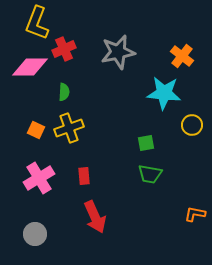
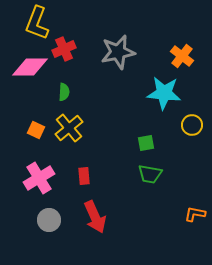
yellow cross: rotated 20 degrees counterclockwise
gray circle: moved 14 px right, 14 px up
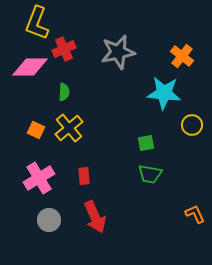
orange L-shape: rotated 55 degrees clockwise
